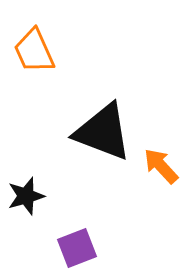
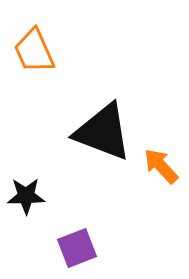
black star: rotated 15 degrees clockwise
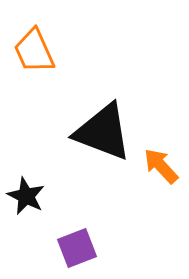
black star: rotated 27 degrees clockwise
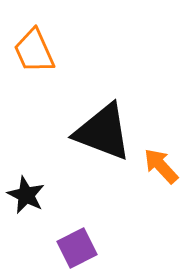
black star: moved 1 px up
purple square: rotated 6 degrees counterclockwise
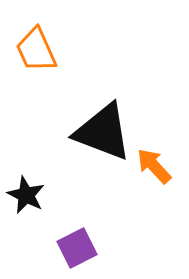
orange trapezoid: moved 2 px right, 1 px up
orange arrow: moved 7 px left
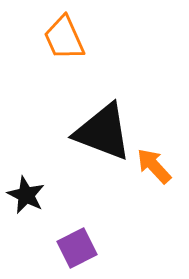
orange trapezoid: moved 28 px right, 12 px up
